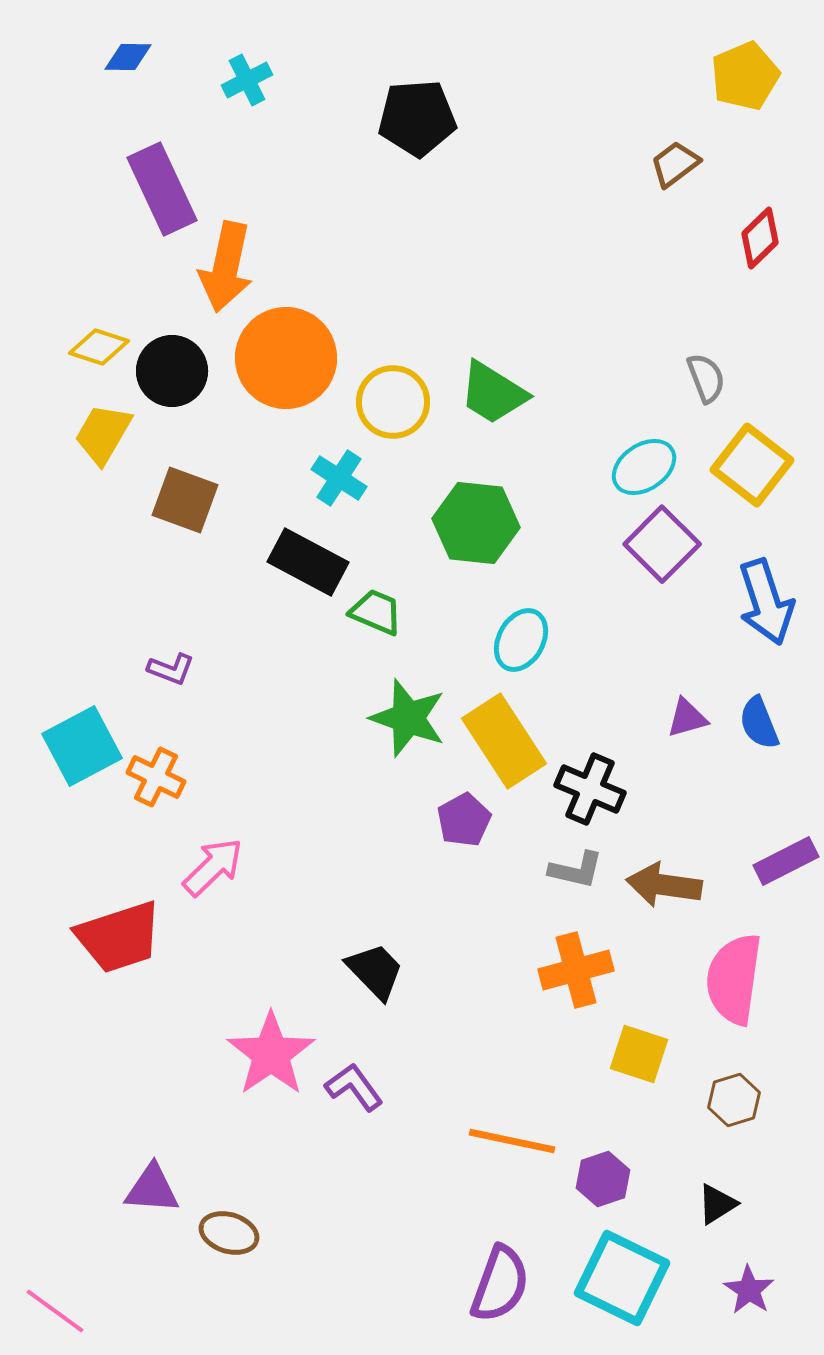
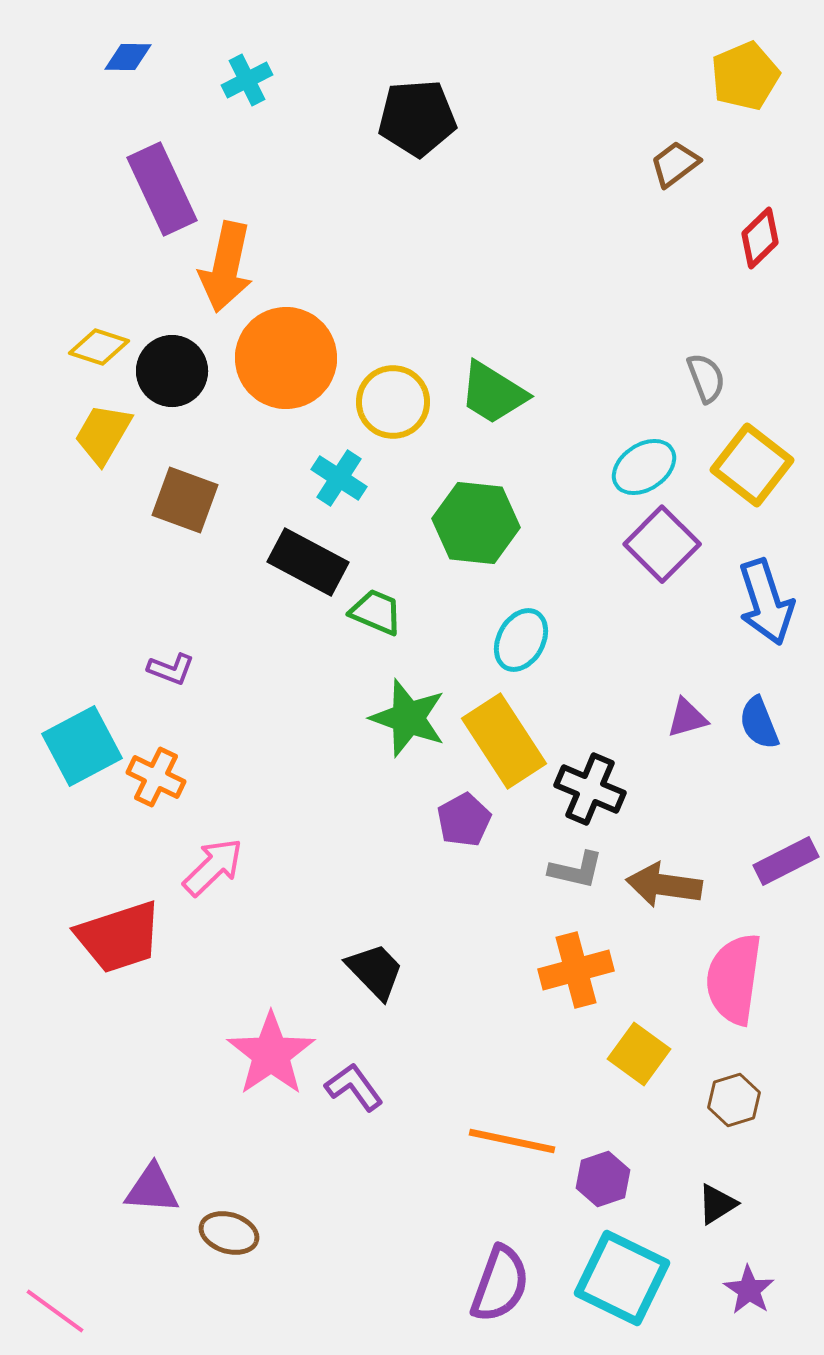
yellow square at (639, 1054): rotated 18 degrees clockwise
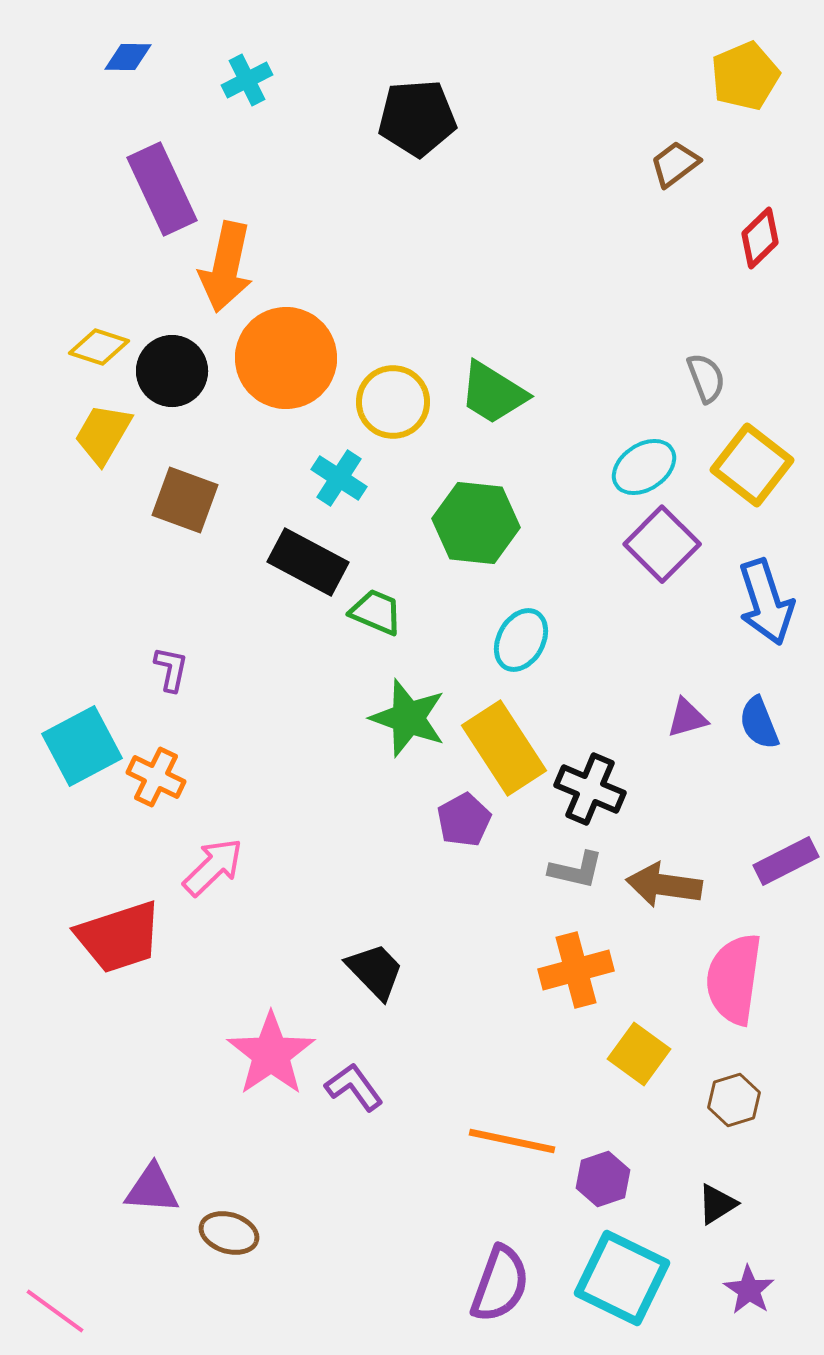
purple L-shape at (171, 669): rotated 99 degrees counterclockwise
yellow rectangle at (504, 741): moved 7 px down
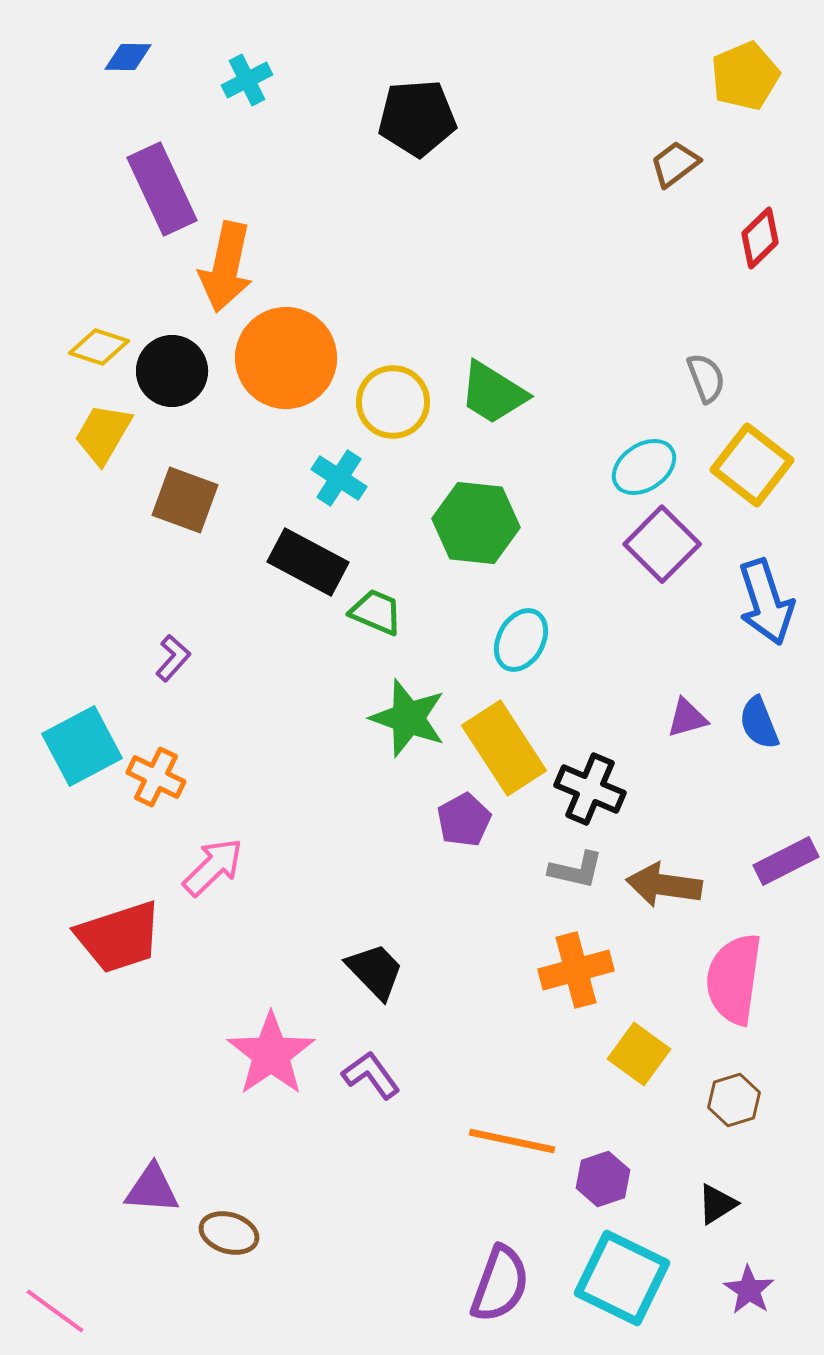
purple L-shape at (171, 669): moved 2 px right, 11 px up; rotated 30 degrees clockwise
purple L-shape at (354, 1087): moved 17 px right, 12 px up
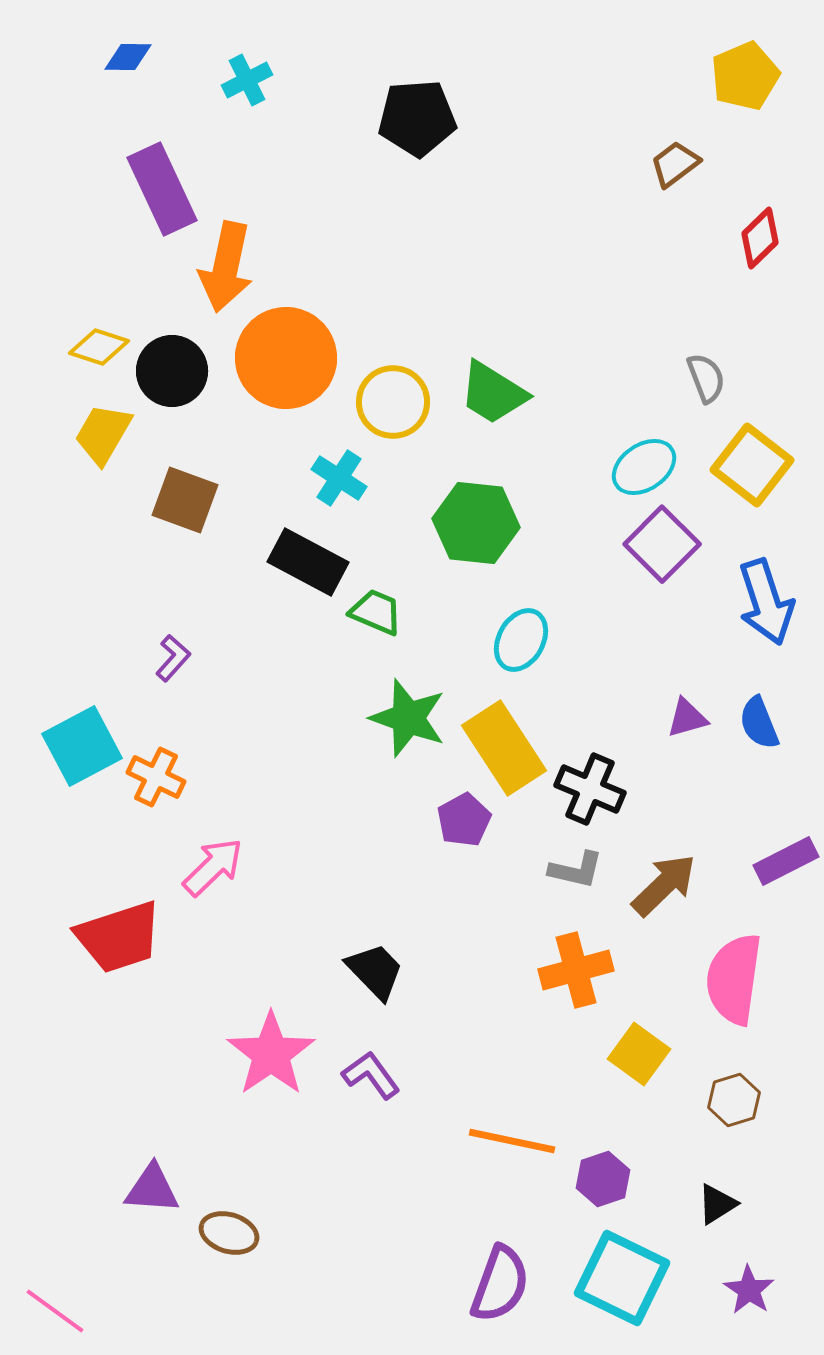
brown arrow at (664, 885): rotated 128 degrees clockwise
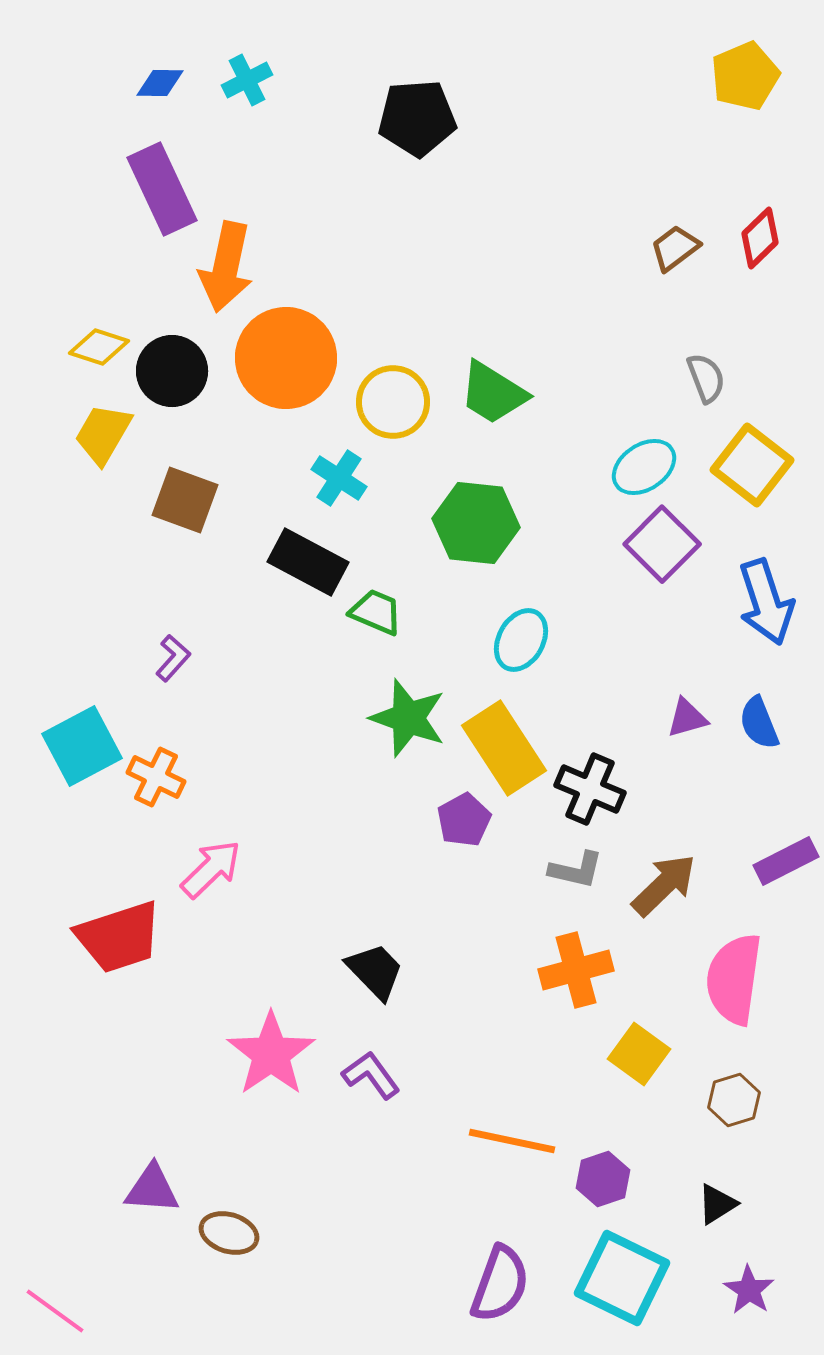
blue diamond at (128, 57): moved 32 px right, 26 px down
brown trapezoid at (675, 164): moved 84 px down
pink arrow at (213, 867): moved 2 px left, 2 px down
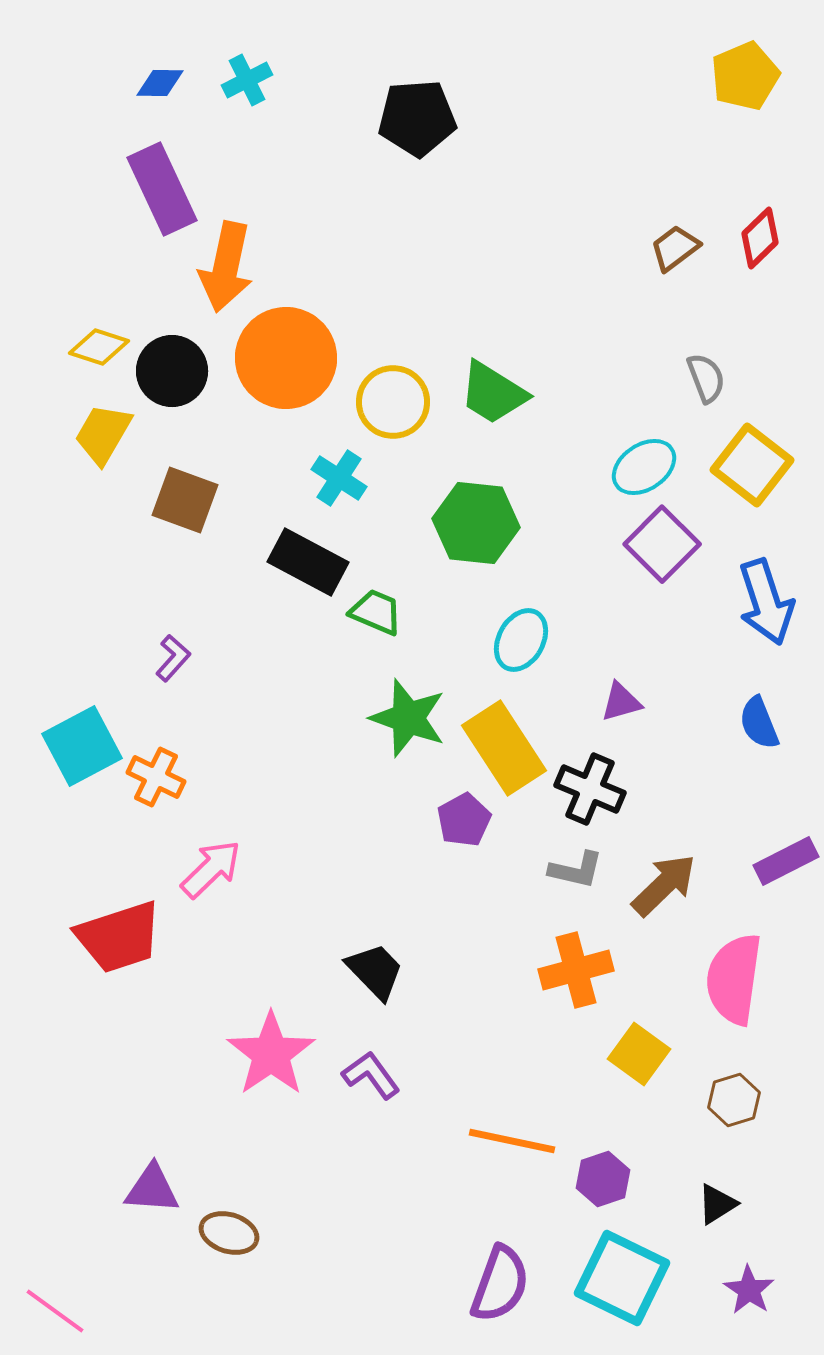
purple triangle at (687, 718): moved 66 px left, 16 px up
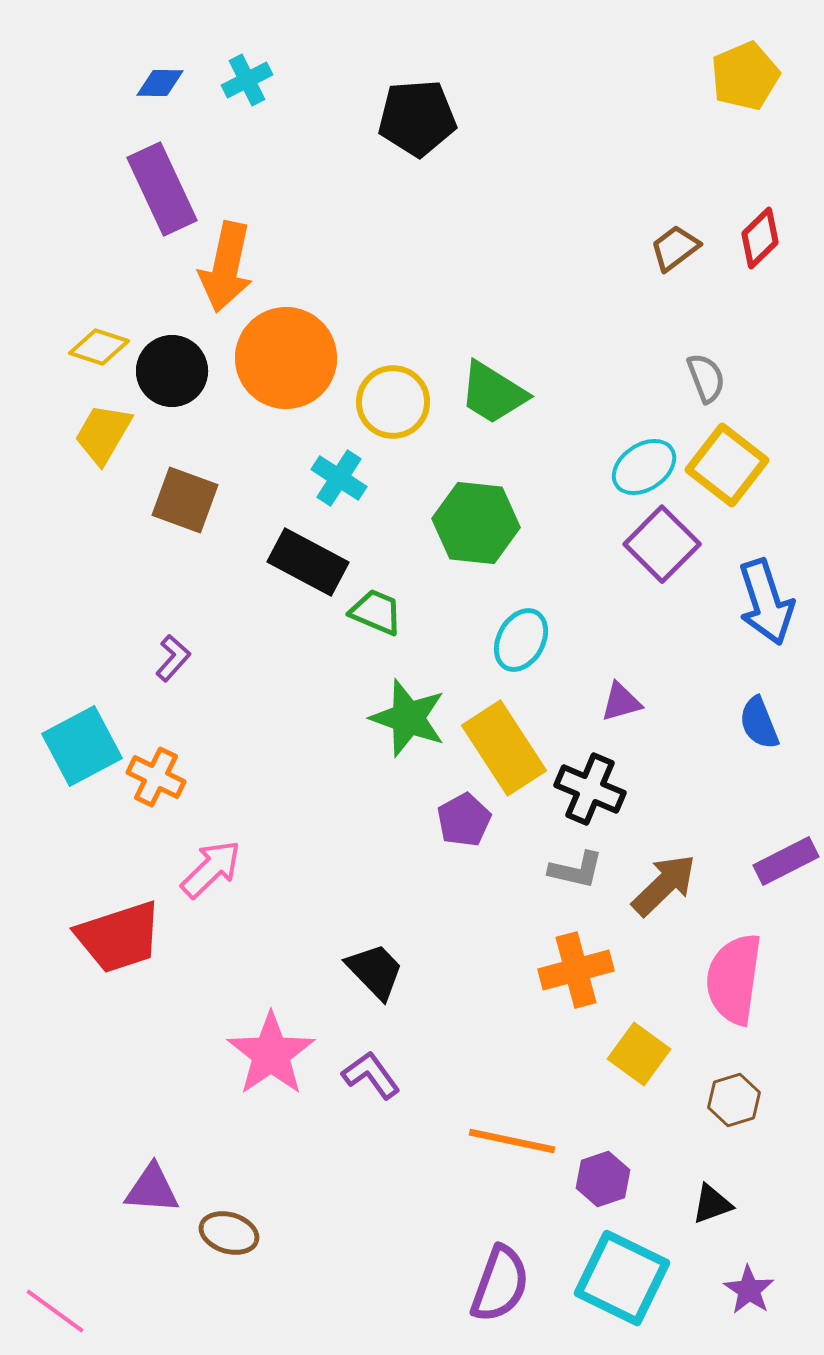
yellow square at (752, 465): moved 25 px left
black triangle at (717, 1204): moved 5 px left; rotated 12 degrees clockwise
